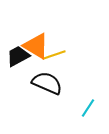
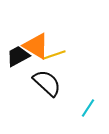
black semicircle: rotated 20 degrees clockwise
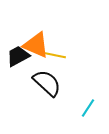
orange triangle: moved 1 px up; rotated 8 degrees counterclockwise
yellow line: rotated 30 degrees clockwise
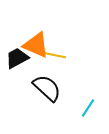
black trapezoid: moved 1 px left, 2 px down
black semicircle: moved 5 px down
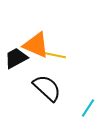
black trapezoid: moved 1 px left
